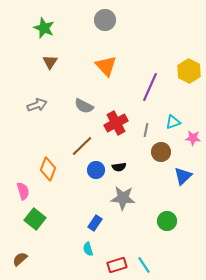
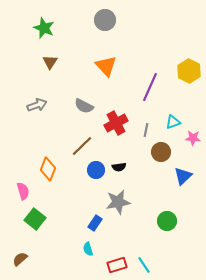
gray star: moved 5 px left, 4 px down; rotated 15 degrees counterclockwise
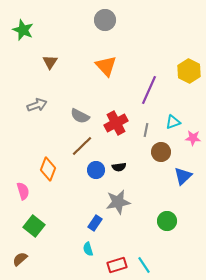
green star: moved 21 px left, 2 px down
purple line: moved 1 px left, 3 px down
gray semicircle: moved 4 px left, 10 px down
green square: moved 1 px left, 7 px down
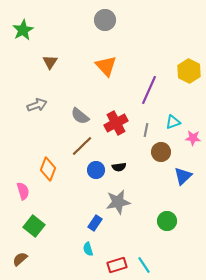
green star: rotated 20 degrees clockwise
gray semicircle: rotated 12 degrees clockwise
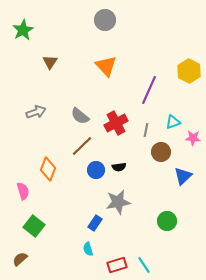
gray arrow: moved 1 px left, 7 px down
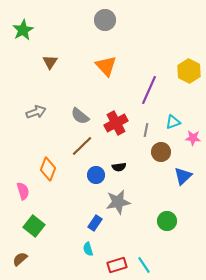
blue circle: moved 5 px down
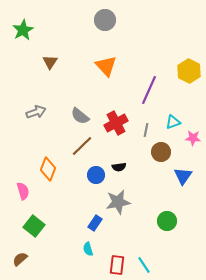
blue triangle: rotated 12 degrees counterclockwise
red rectangle: rotated 66 degrees counterclockwise
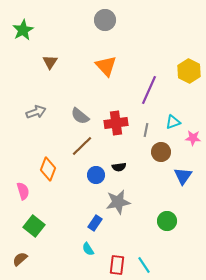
red cross: rotated 20 degrees clockwise
cyan semicircle: rotated 16 degrees counterclockwise
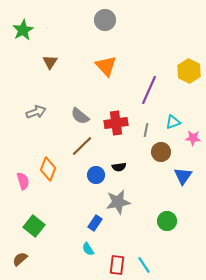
pink semicircle: moved 10 px up
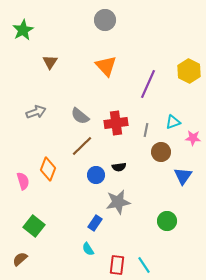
purple line: moved 1 px left, 6 px up
